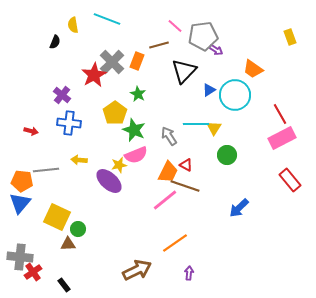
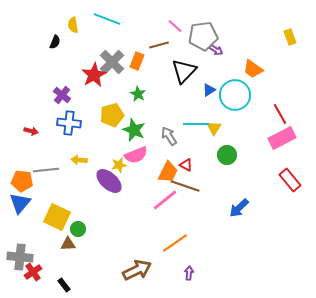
yellow pentagon at (115, 113): moved 3 px left, 2 px down; rotated 20 degrees clockwise
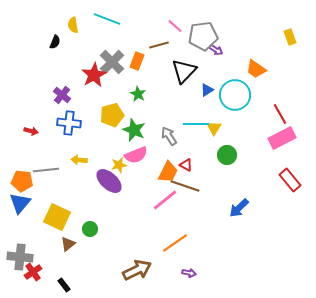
orange trapezoid at (253, 69): moved 3 px right
blue triangle at (209, 90): moved 2 px left
green circle at (78, 229): moved 12 px right
brown triangle at (68, 244): rotated 35 degrees counterclockwise
purple arrow at (189, 273): rotated 96 degrees clockwise
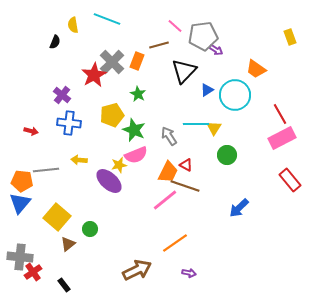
yellow square at (57, 217): rotated 16 degrees clockwise
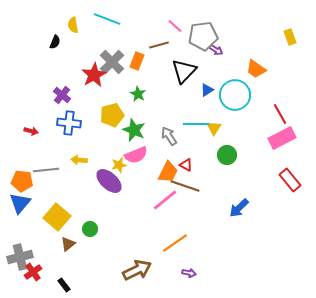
gray cross at (20, 257): rotated 20 degrees counterclockwise
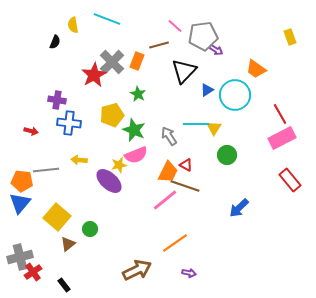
purple cross at (62, 95): moved 5 px left, 5 px down; rotated 30 degrees counterclockwise
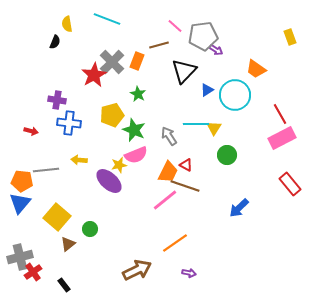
yellow semicircle at (73, 25): moved 6 px left, 1 px up
red rectangle at (290, 180): moved 4 px down
